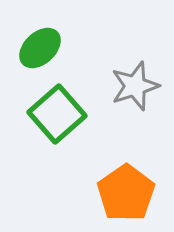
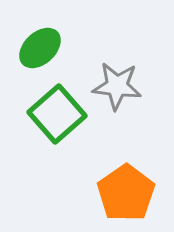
gray star: moved 18 px left; rotated 24 degrees clockwise
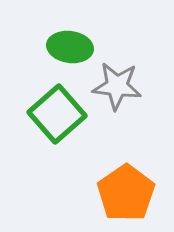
green ellipse: moved 30 px right, 1 px up; rotated 51 degrees clockwise
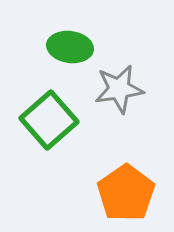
gray star: moved 2 px right, 3 px down; rotated 15 degrees counterclockwise
green square: moved 8 px left, 6 px down
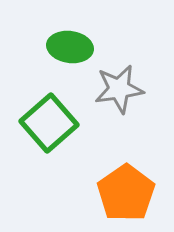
green square: moved 3 px down
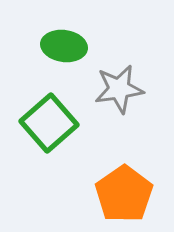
green ellipse: moved 6 px left, 1 px up
orange pentagon: moved 2 px left, 1 px down
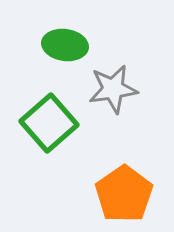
green ellipse: moved 1 px right, 1 px up
gray star: moved 6 px left
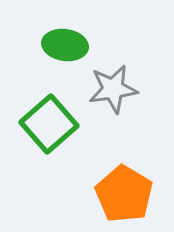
green square: moved 1 px down
orange pentagon: rotated 6 degrees counterclockwise
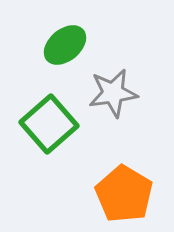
green ellipse: rotated 48 degrees counterclockwise
gray star: moved 4 px down
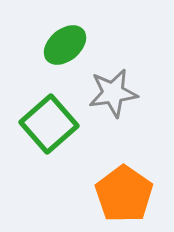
orange pentagon: rotated 4 degrees clockwise
